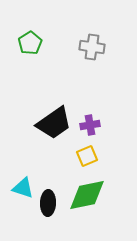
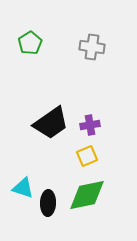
black trapezoid: moved 3 px left
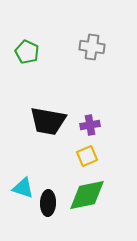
green pentagon: moved 3 px left, 9 px down; rotated 15 degrees counterclockwise
black trapezoid: moved 3 px left, 2 px up; rotated 45 degrees clockwise
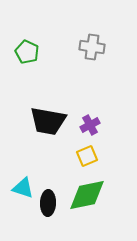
purple cross: rotated 18 degrees counterclockwise
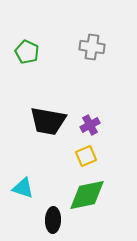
yellow square: moved 1 px left
black ellipse: moved 5 px right, 17 px down
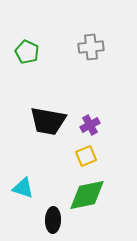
gray cross: moved 1 px left; rotated 15 degrees counterclockwise
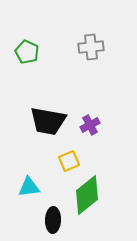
yellow square: moved 17 px left, 5 px down
cyan triangle: moved 6 px right, 1 px up; rotated 25 degrees counterclockwise
green diamond: rotated 27 degrees counterclockwise
